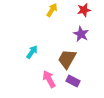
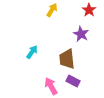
red star: moved 5 px right; rotated 24 degrees counterclockwise
brown trapezoid: rotated 35 degrees counterclockwise
pink arrow: moved 2 px right, 7 px down
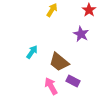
brown trapezoid: moved 8 px left, 3 px down; rotated 45 degrees counterclockwise
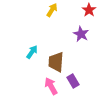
brown trapezoid: moved 3 px left; rotated 55 degrees clockwise
purple rectangle: rotated 32 degrees clockwise
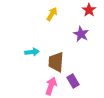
yellow arrow: moved 4 px down
cyan arrow: rotated 48 degrees clockwise
pink arrow: rotated 48 degrees clockwise
